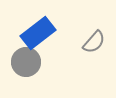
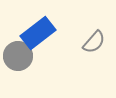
gray circle: moved 8 px left, 6 px up
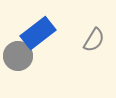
gray semicircle: moved 2 px up; rotated 10 degrees counterclockwise
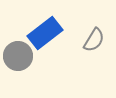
blue rectangle: moved 7 px right
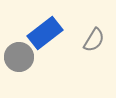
gray circle: moved 1 px right, 1 px down
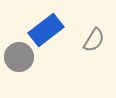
blue rectangle: moved 1 px right, 3 px up
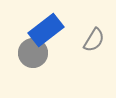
gray circle: moved 14 px right, 4 px up
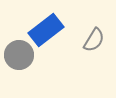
gray circle: moved 14 px left, 2 px down
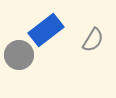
gray semicircle: moved 1 px left
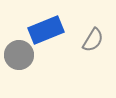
blue rectangle: rotated 16 degrees clockwise
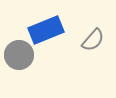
gray semicircle: rotated 10 degrees clockwise
